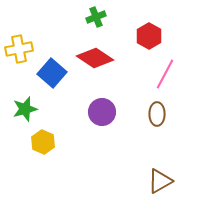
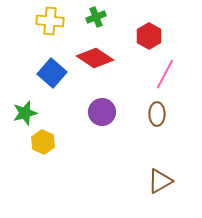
yellow cross: moved 31 px right, 28 px up; rotated 16 degrees clockwise
green star: moved 4 px down
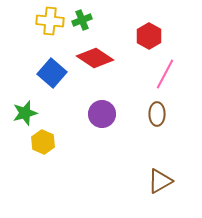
green cross: moved 14 px left, 3 px down
purple circle: moved 2 px down
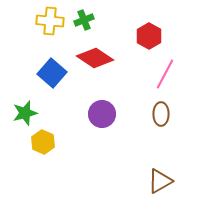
green cross: moved 2 px right
brown ellipse: moved 4 px right
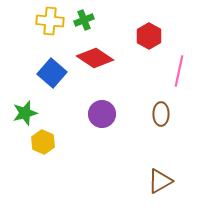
pink line: moved 14 px right, 3 px up; rotated 16 degrees counterclockwise
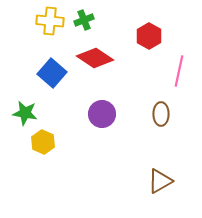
green star: rotated 25 degrees clockwise
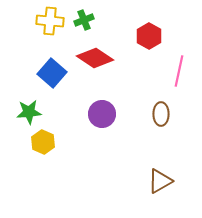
green star: moved 4 px right, 1 px up; rotated 15 degrees counterclockwise
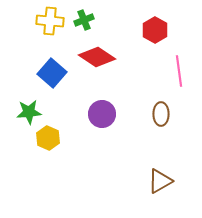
red hexagon: moved 6 px right, 6 px up
red diamond: moved 2 px right, 1 px up
pink line: rotated 20 degrees counterclockwise
yellow hexagon: moved 5 px right, 4 px up
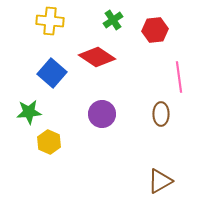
green cross: moved 29 px right; rotated 12 degrees counterclockwise
red hexagon: rotated 25 degrees clockwise
pink line: moved 6 px down
yellow hexagon: moved 1 px right, 4 px down
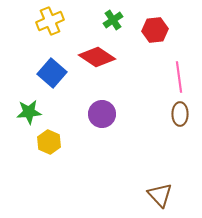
yellow cross: rotated 28 degrees counterclockwise
brown ellipse: moved 19 px right
brown triangle: moved 14 px down; rotated 44 degrees counterclockwise
